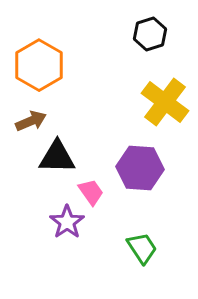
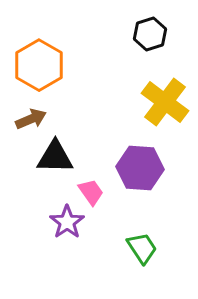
brown arrow: moved 2 px up
black triangle: moved 2 px left
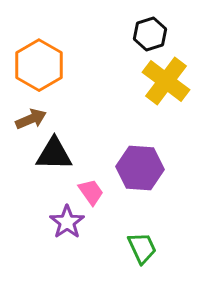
yellow cross: moved 1 px right, 21 px up
black triangle: moved 1 px left, 3 px up
green trapezoid: rotated 8 degrees clockwise
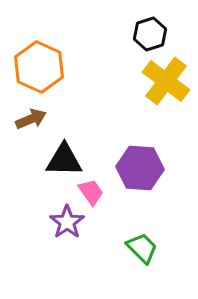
orange hexagon: moved 2 px down; rotated 6 degrees counterclockwise
black triangle: moved 10 px right, 6 px down
green trapezoid: rotated 20 degrees counterclockwise
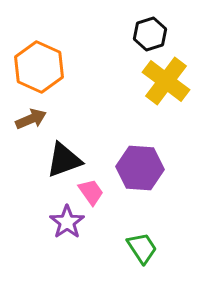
black triangle: rotated 21 degrees counterclockwise
green trapezoid: rotated 12 degrees clockwise
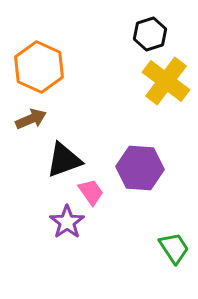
green trapezoid: moved 32 px right
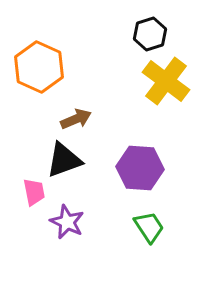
brown arrow: moved 45 px right
pink trapezoid: moved 57 px left; rotated 24 degrees clockwise
purple star: rotated 12 degrees counterclockwise
green trapezoid: moved 25 px left, 21 px up
